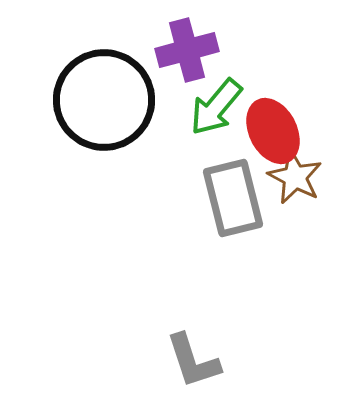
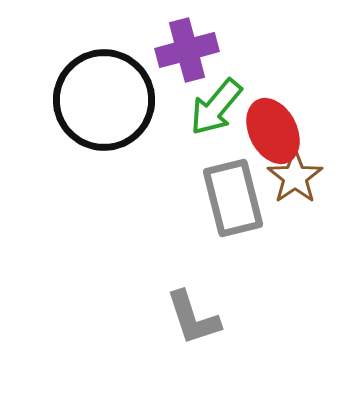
brown star: rotated 10 degrees clockwise
gray L-shape: moved 43 px up
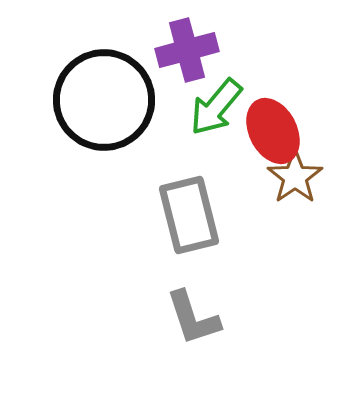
gray rectangle: moved 44 px left, 17 px down
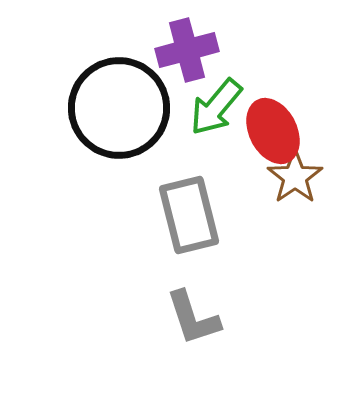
black circle: moved 15 px right, 8 px down
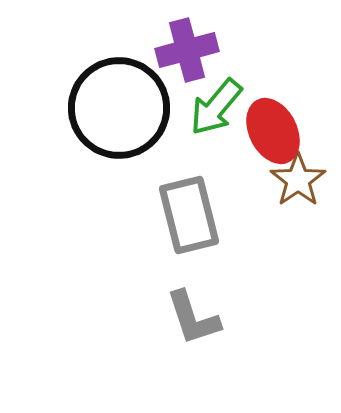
brown star: moved 3 px right, 3 px down
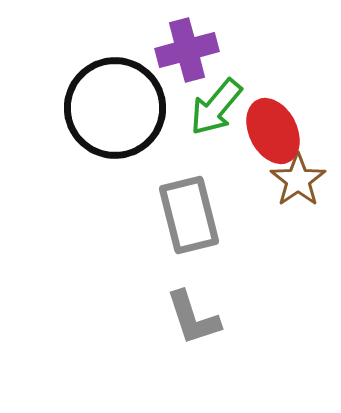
black circle: moved 4 px left
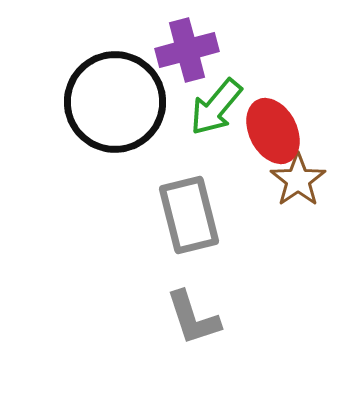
black circle: moved 6 px up
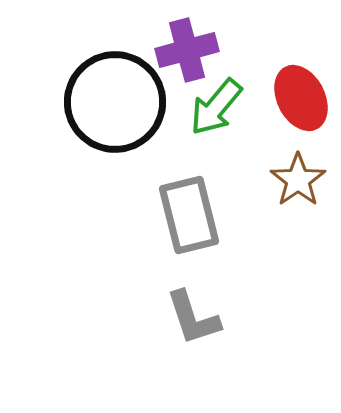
red ellipse: moved 28 px right, 33 px up
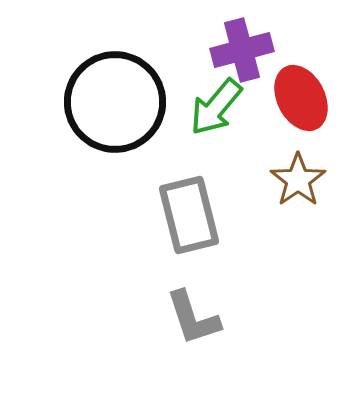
purple cross: moved 55 px right
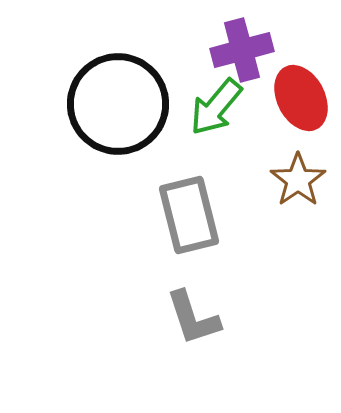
black circle: moved 3 px right, 2 px down
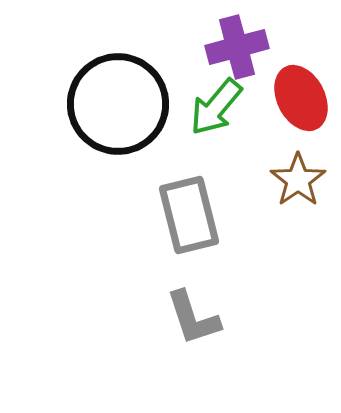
purple cross: moved 5 px left, 3 px up
